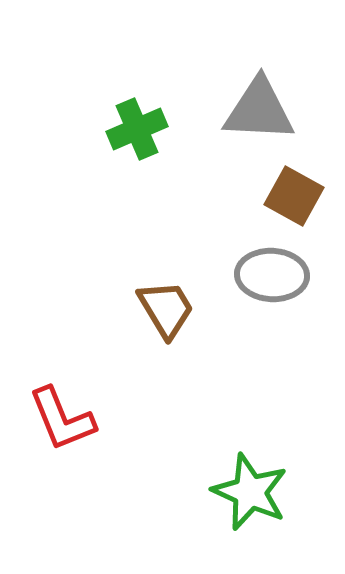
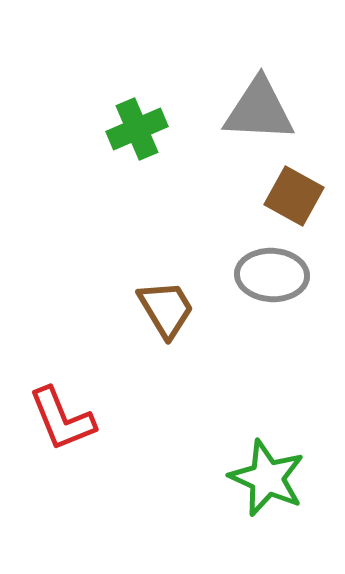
green star: moved 17 px right, 14 px up
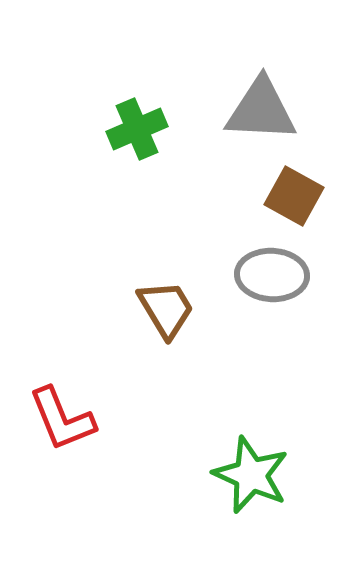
gray triangle: moved 2 px right
green star: moved 16 px left, 3 px up
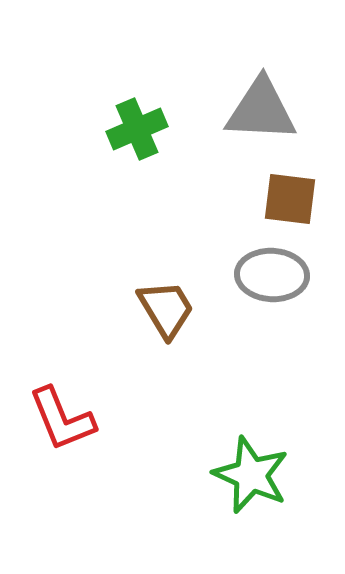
brown square: moved 4 px left, 3 px down; rotated 22 degrees counterclockwise
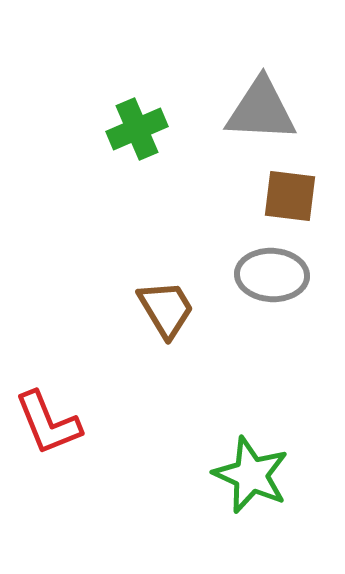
brown square: moved 3 px up
red L-shape: moved 14 px left, 4 px down
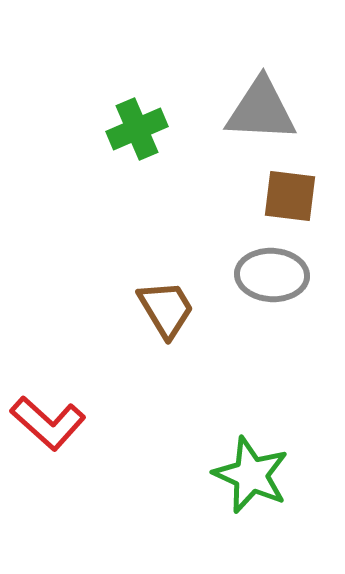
red L-shape: rotated 26 degrees counterclockwise
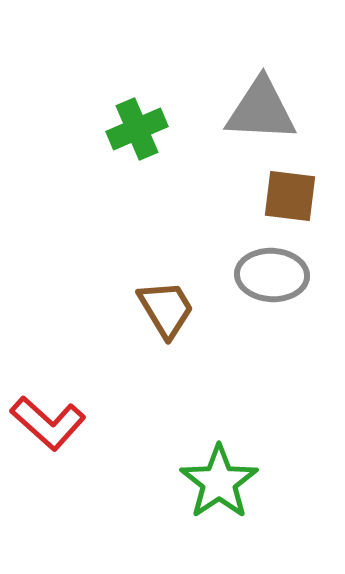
green star: moved 32 px left, 7 px down; rotated 14 degrees clockwise
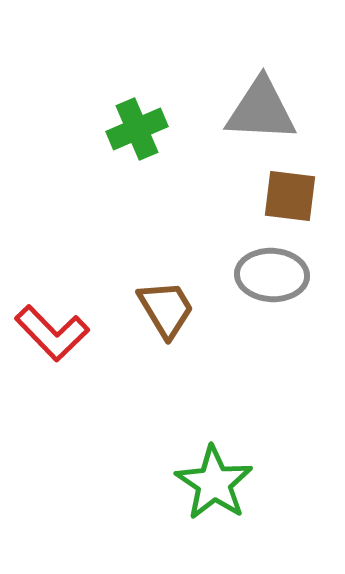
red L-shape: moved 4 px right, 90 px up; rotated 4 degrees clockwise
green star: moved 5 px left, 1 px down; rotated 4 degrees counterclockwise
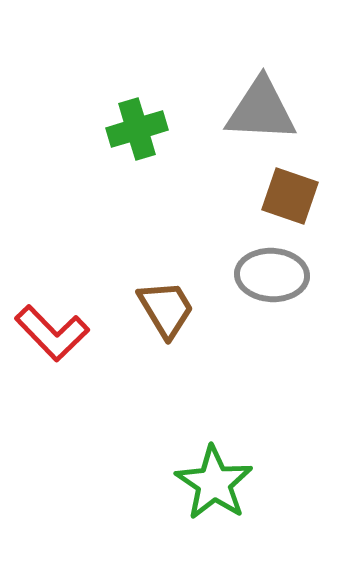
green cross: rotated 6 degrees clockwise
brown square: rotated 12 degrees clockwise
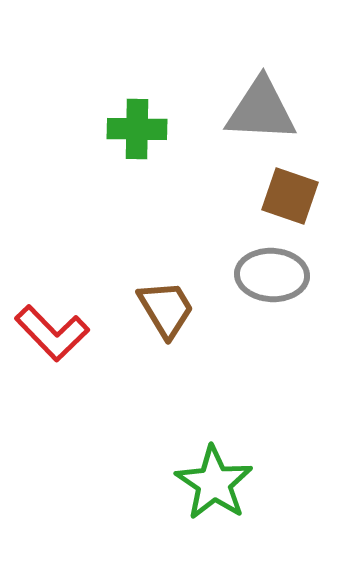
green cross: rotated 18 degrees clockwise
